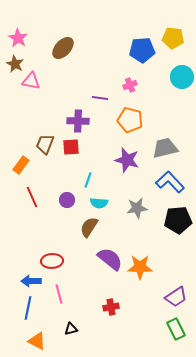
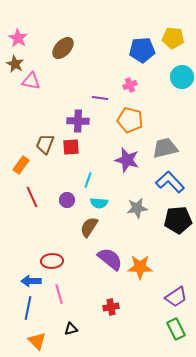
orange triangle: rotated 18 degrees clockwise
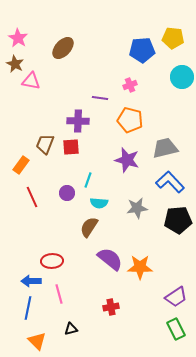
purple circle: moved 7 px up
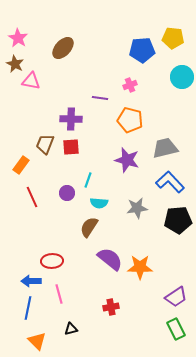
purple cross: moved 7 px left, 2 px up
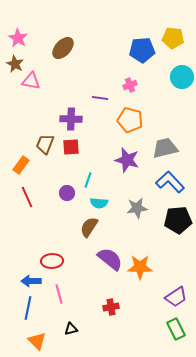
red line: moved 5 px left
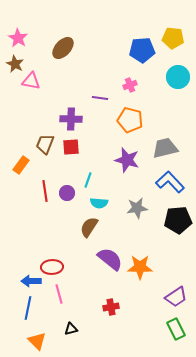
cyan circle: moved 4 px left
red line: moved 18 px right, 6 px up; rotated 15 degrees clockwise
red ellipse: moved 6 px down
